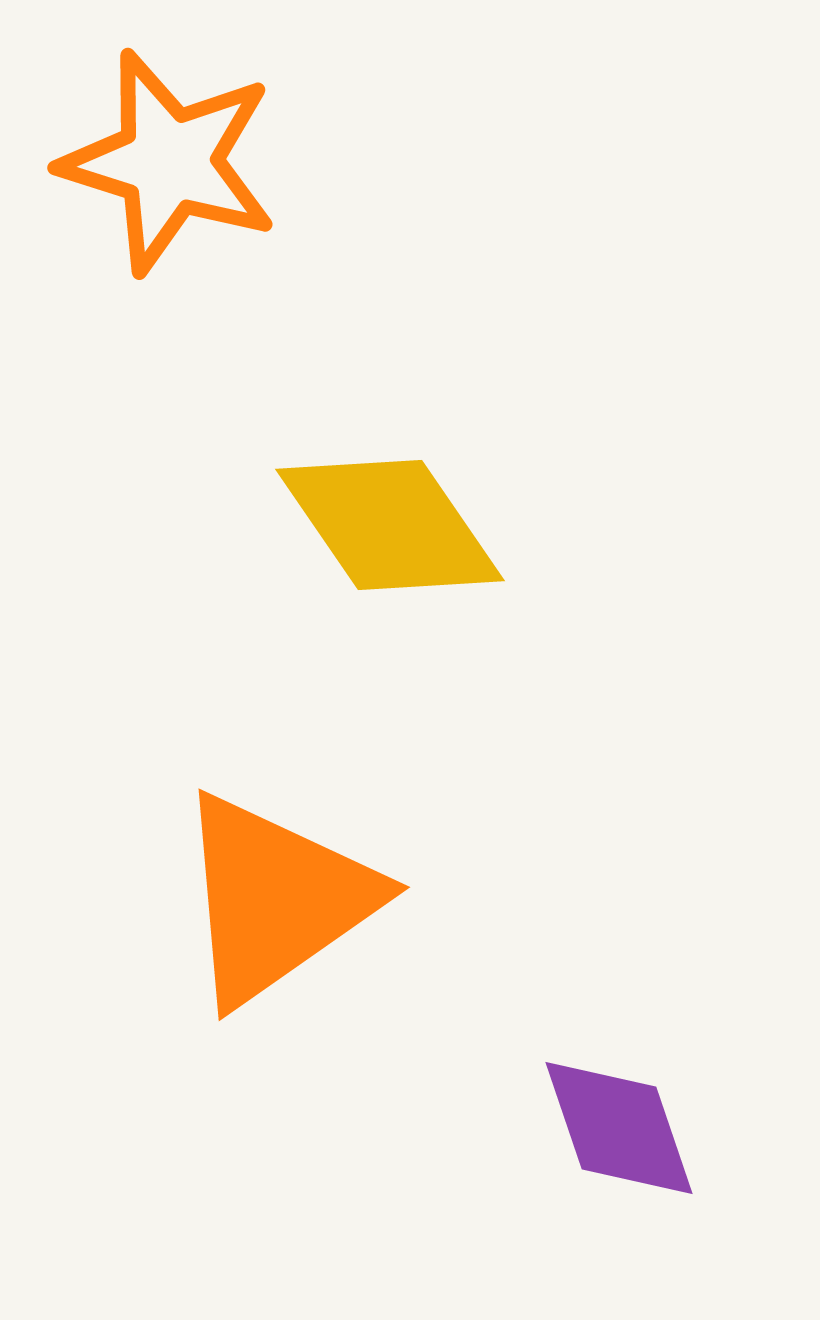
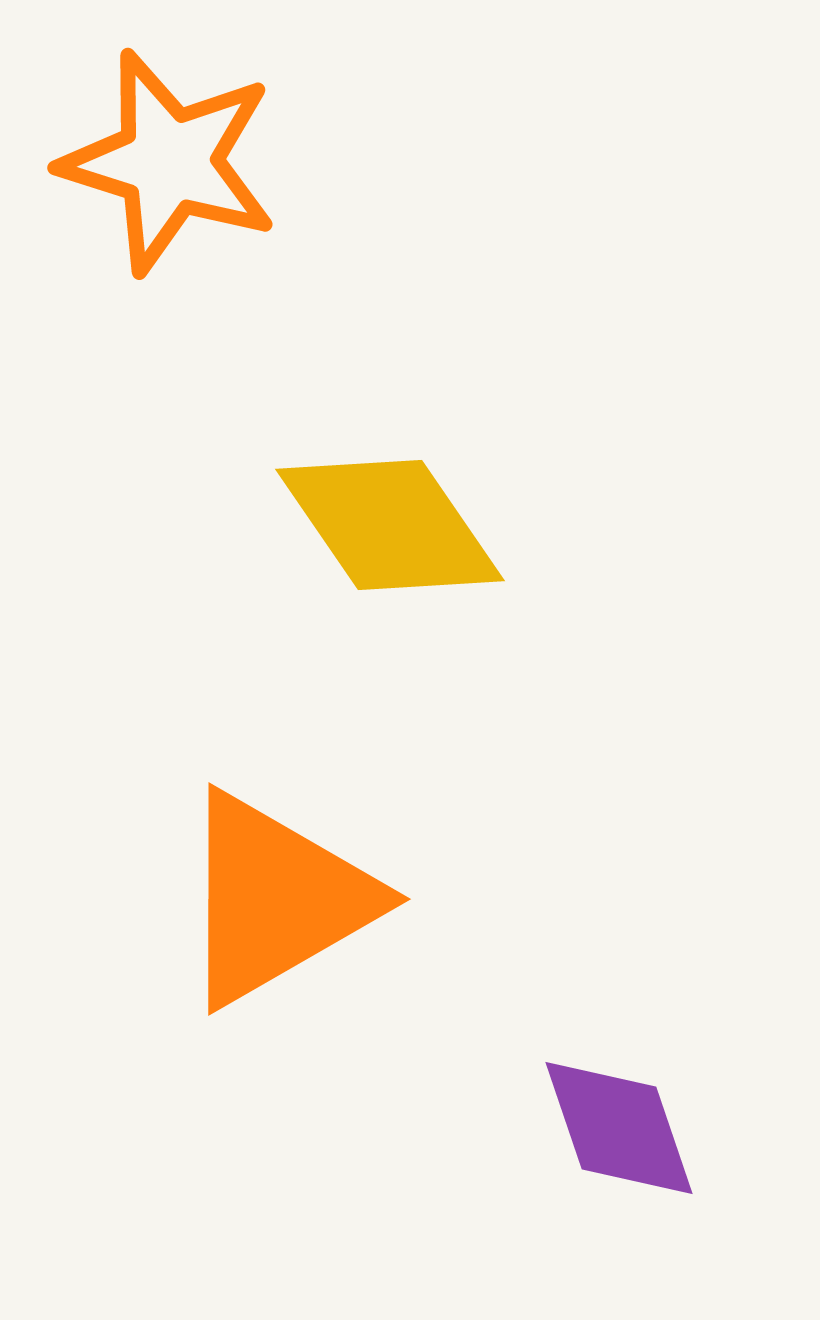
orange triangle: rotated 5 degrees clockwise
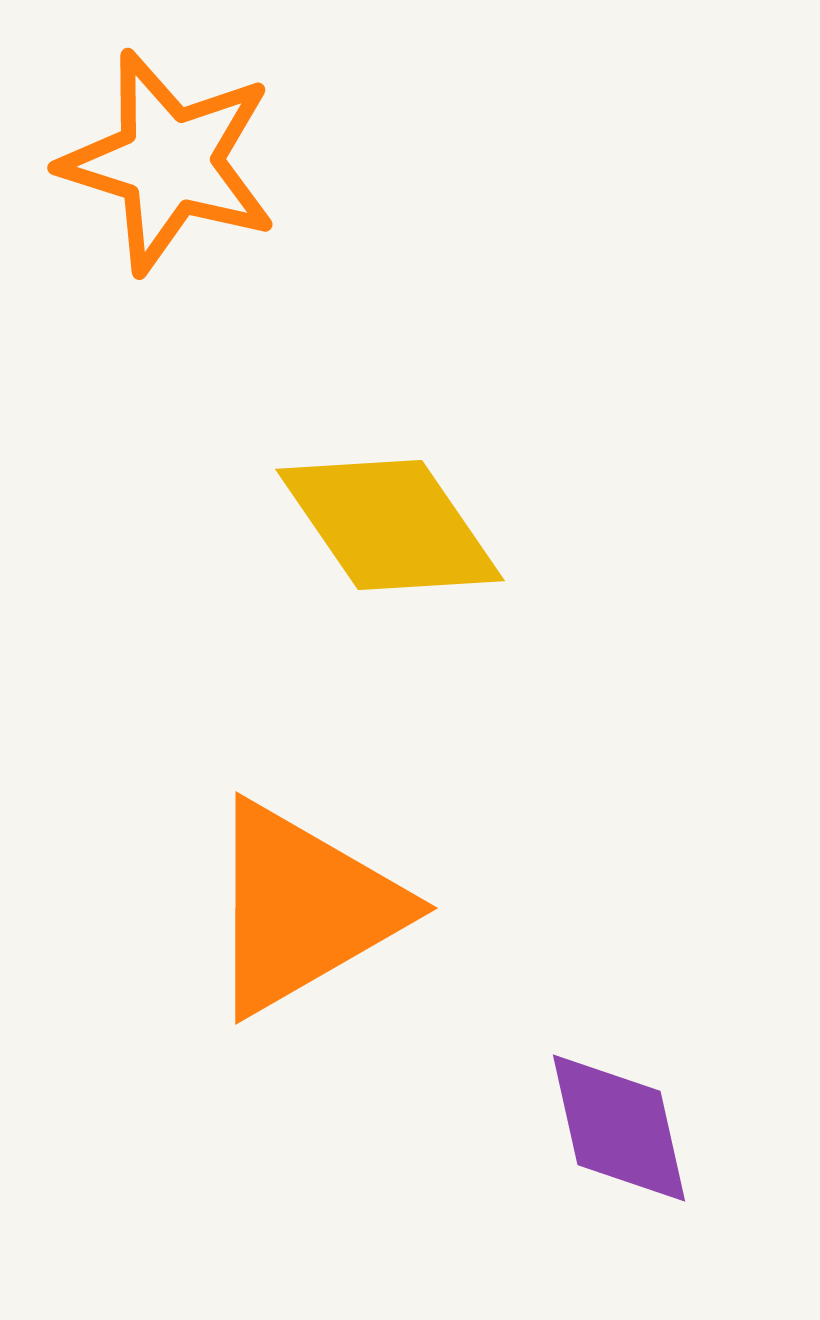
orange triangle: moved 27 px right, 9 px down
purple diamond: rotated 6 degrees clockwise
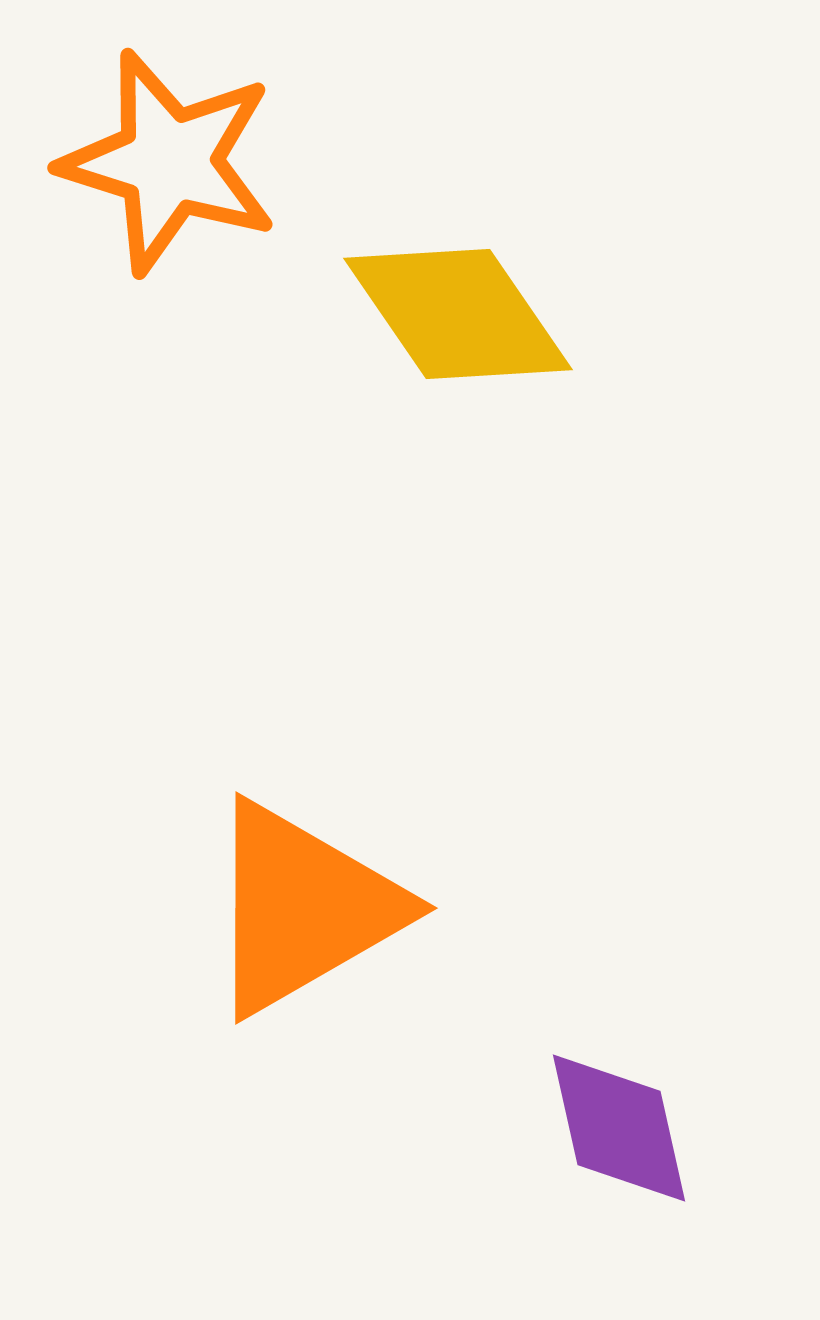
yellow diamond: moved 68 px right, 211 px up
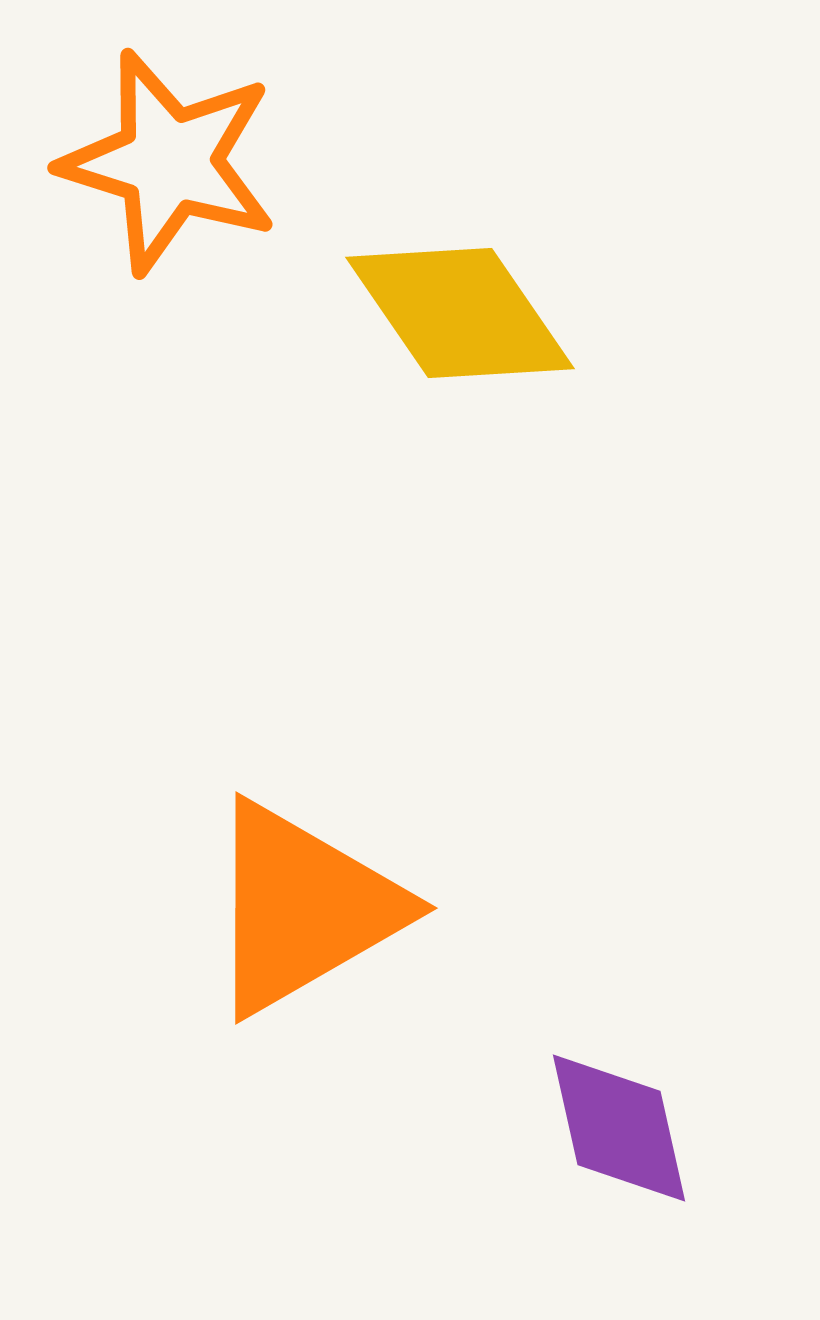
yellow diamond: moved 2 px right, 1 px up
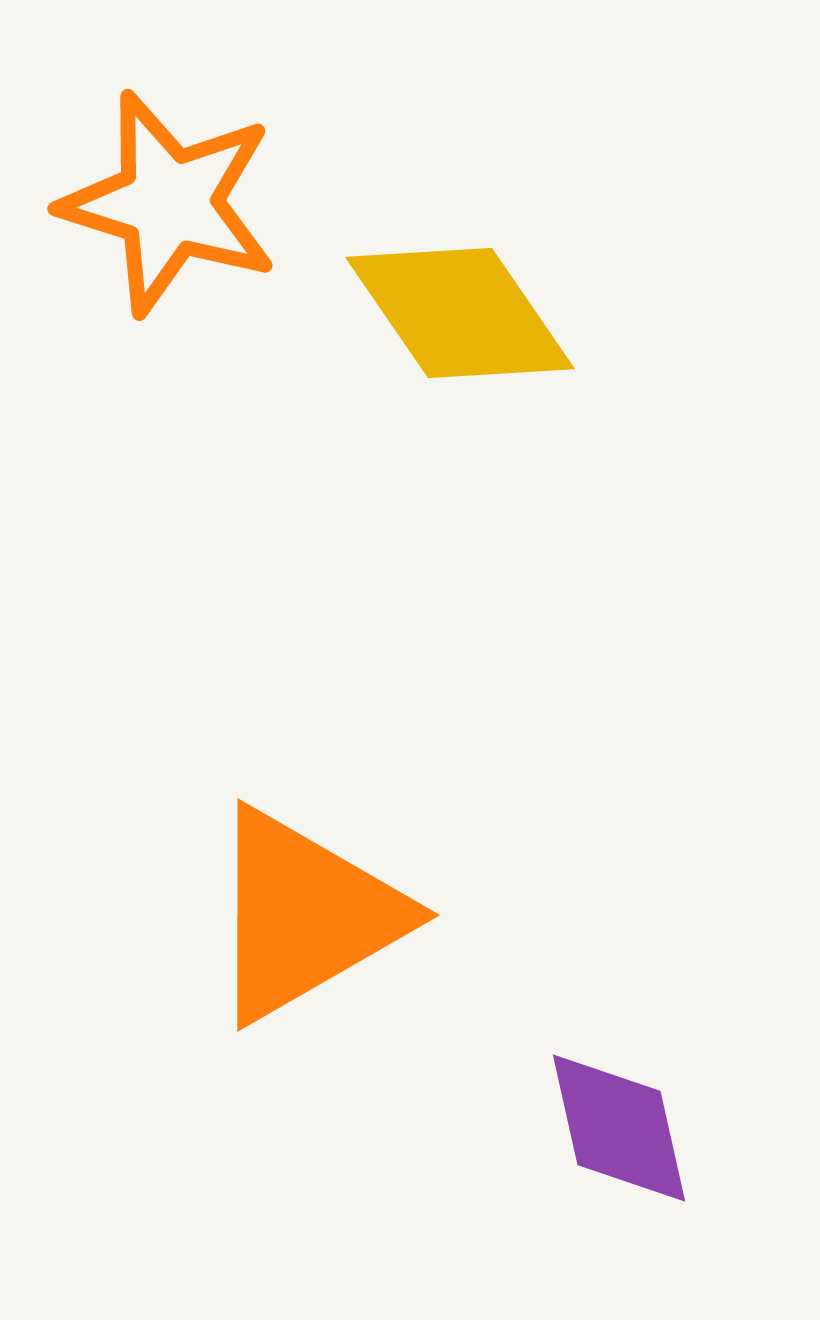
orange star: moved 41 px down
orange triangle: moved 2 px right, 7 px down
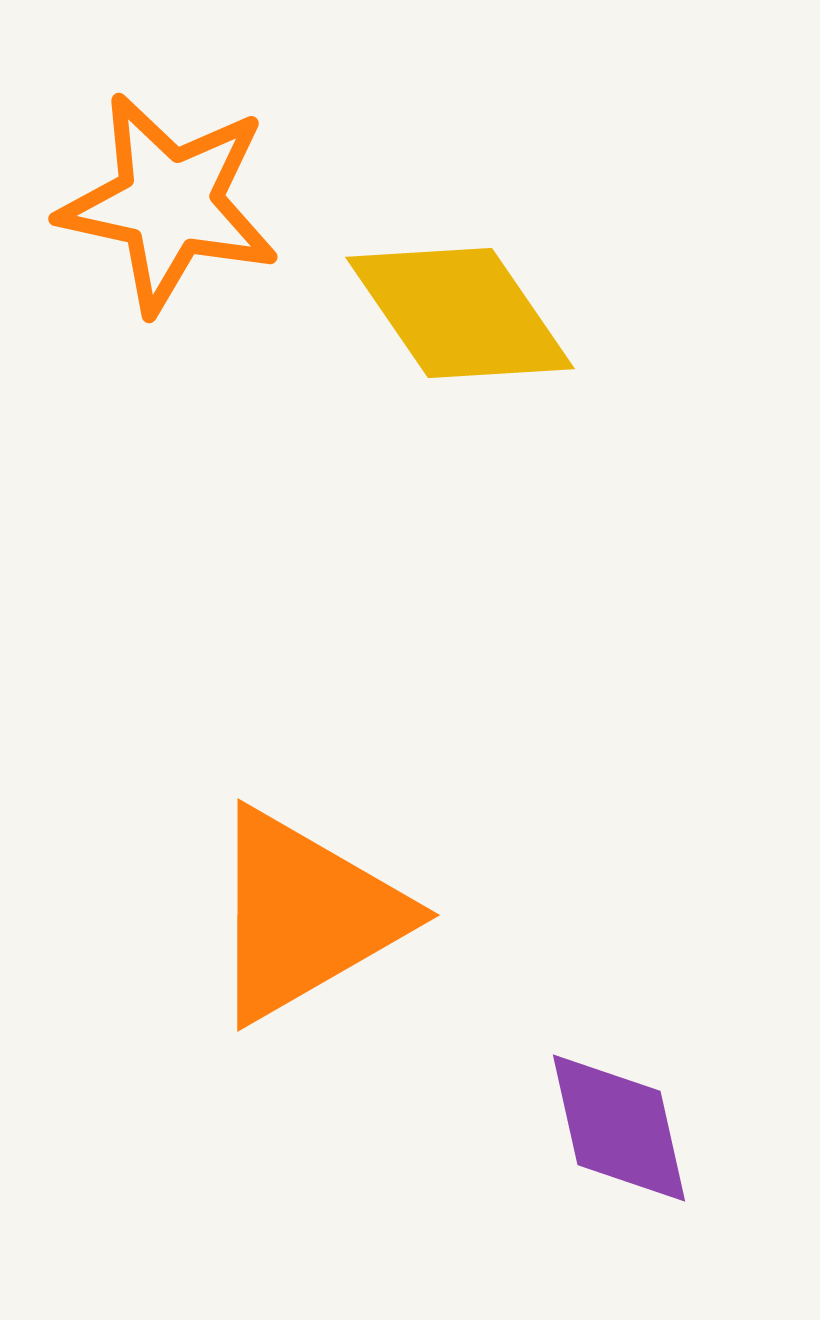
orange star: rotated 5 degrees counterclockwise
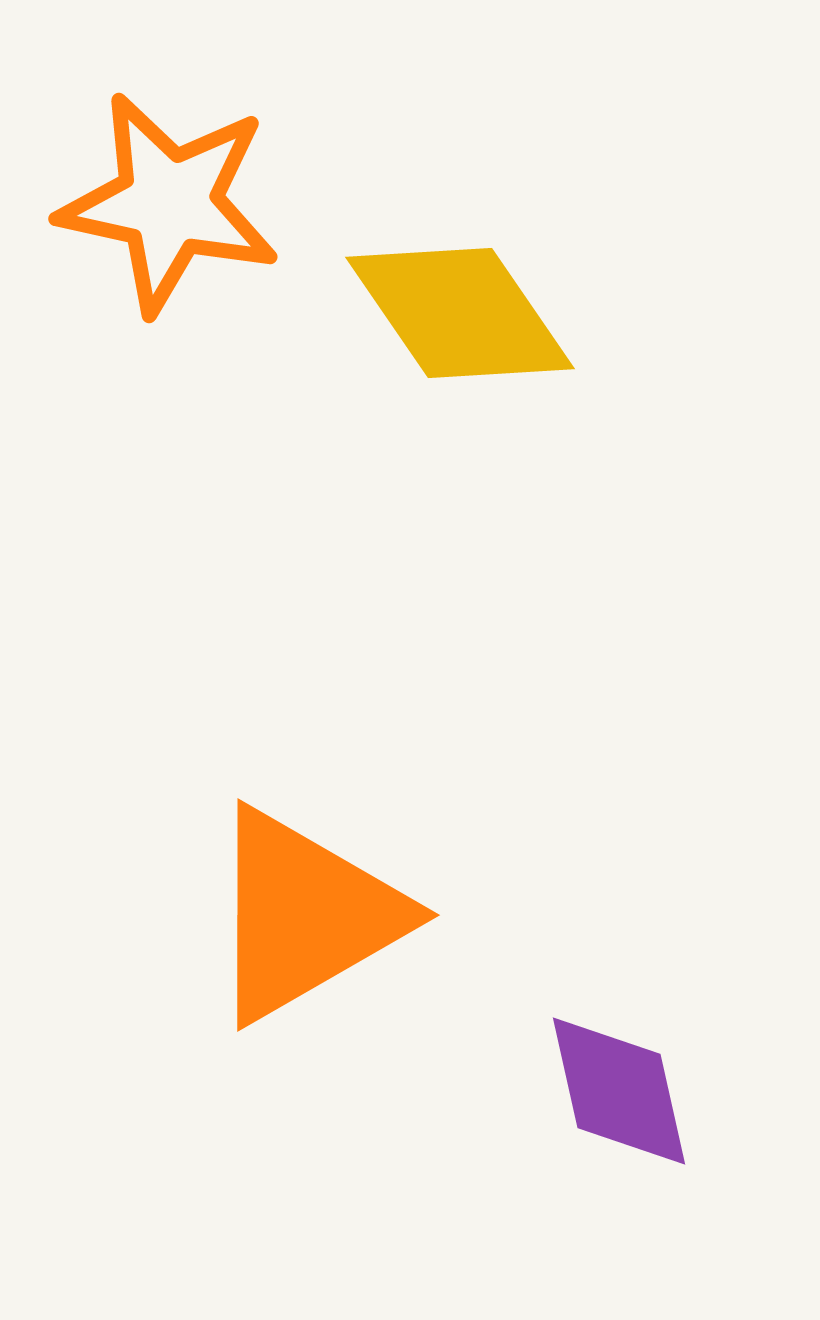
purple diamond: moved 37 px up
